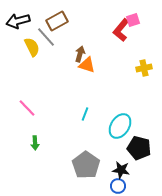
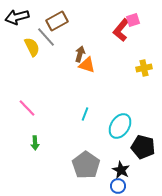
black arrow: moved 1 px left, 4 px up
black pentagon: moved 4 px right, 1 px up
black star: rotated 18 degrees clockwise
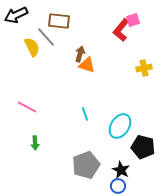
black arrow: moved 1 px left, 2 px up; rotated 10 degrees counterclockwise
brown rectangle: moved 2 px right; rotated 35 degrees clockwise
pink line: moved 1 px up; rotated 18 degrees counterclockwise
cyan line: rotated 40 degrees counterclockwise
gray pentagon: rotated 16 degrees clockwise
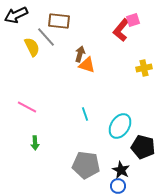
gray pentagon: rotated 28 degrees clockwise
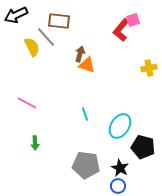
yellow cross: moved 5 px right
pink line: moved 4 px up
black star: moved 1 px left, 2 px up
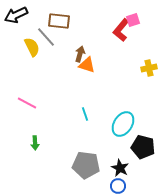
cyan ellipse: moved 3 px right, 2 px up
